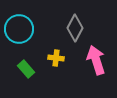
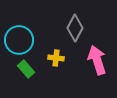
cyan circle: moved 11 px down
pink arrow: moved 1 px right
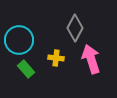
pink arrow: moved 6 px left, 1 px up
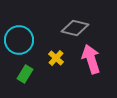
gray diamond: rotated 76 degrees clockwise
yellow cross: rotated 35 degrees clockwise
green rectangle: moved 1 px left, 5 px down; rotated 72 degrees clockwise
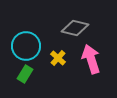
cyan circle: moved 7 px right, 6 px down
yellow cross: moved 2 px right
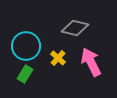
pink arrow: moved 3 px down; rotated 8 degrees counterclockwise
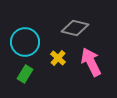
cyan circle: moved 1 px left, 4 px up
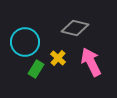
green rectangle: moved 11 px right, 5 px up
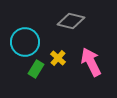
gray diamond: moved 4 px left, 7 px up
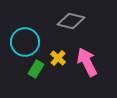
pink arrow: moved 4 px left
